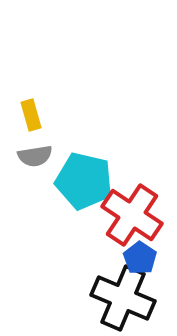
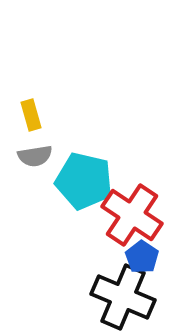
blue pentagon: moved 2 px right, 1 px up
black cross: moved 1 px up
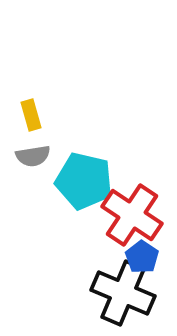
gray semicircle: moved 2 px left
black cross: moved 4 px up
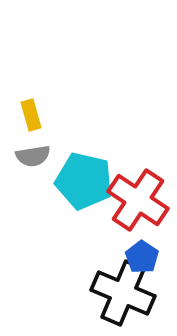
red cross: moved 6 px right, 15 px up
